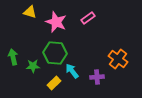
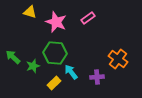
green arrow: rotated 35 degrees counterclockwise
green star: rotated 16 degrees counterclockwise
cyan arrow: moved 1 px left, 1 px down
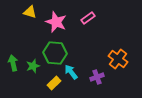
green arrow: moved 6 px down; rotated 35 degrees clockwise
purple cross: rotated 16 degrees counterclockwise
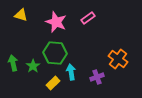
yellow triangle: moved 9 px left, 3 px down
green star: rotated 16 degrees counterclockwise
cyan arrow: rotated 28 degrees clockwise
yellow rectangle: moved 1 px left
